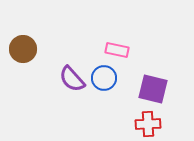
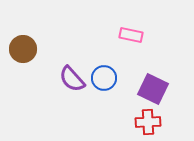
pink rectangle: moved 14 px right, 15 px up
purple square: rotated 12 degrees clockwise
red cross: moved 2 px up
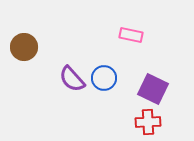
brown circle: moved 1 px right, 2 px up
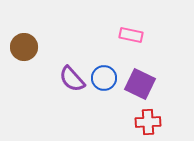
purple square: moved 13 px left, 5 px up
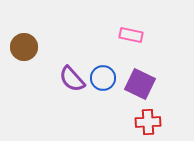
blue circle: moved 1 px left
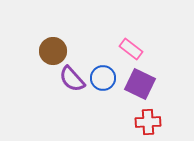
pink rectangle: moved 14 px down; rotated 25 degrees clockwise
brown circle: moved 29 px right, 4 px down
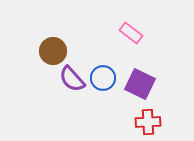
pink rectangle: moved 16 px up
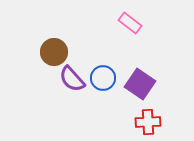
pink rectangle: moved 1 px left, 10 px up
brown circle: moved 1 px right, 1 px down
purple square: rotated 8 degrees clockwise
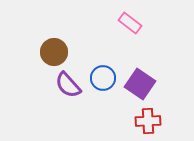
purple semicircle: moved 4 px left, 6 px down
red cross: moved 1 px up
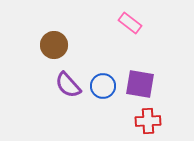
brown circle: moved 7 px up
blue circle: moved 8 px down
purple square: rotated 24 degrees counterclockwise
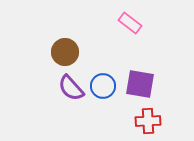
brown circle: moved 11 px right, 7 px down
purple semicircle: moved 3 px right, 3 px down
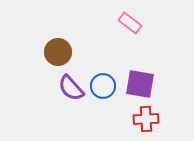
brown circle: moved 7 px left
red cross: moved 2 px left, 2 px up
